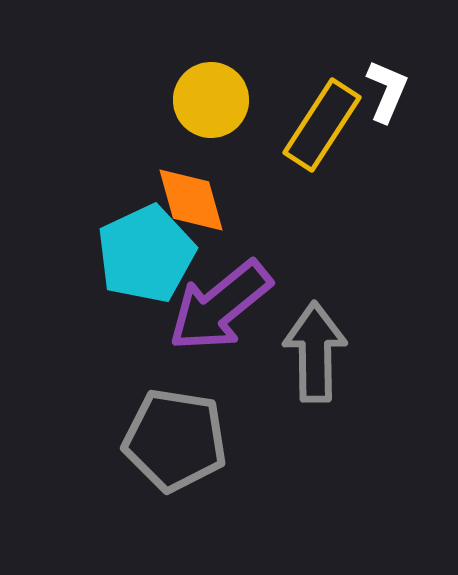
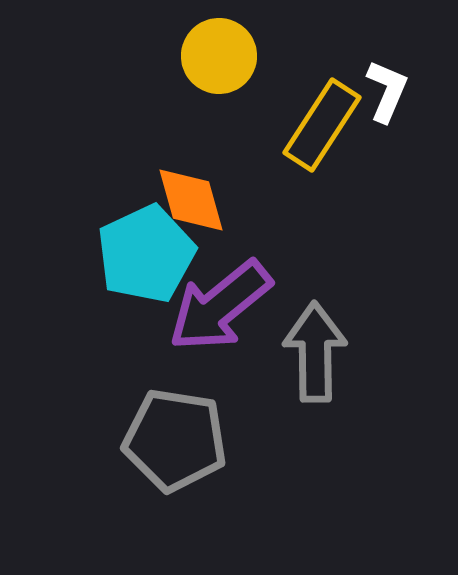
yellow circle: moved 8 px right, 44 px up
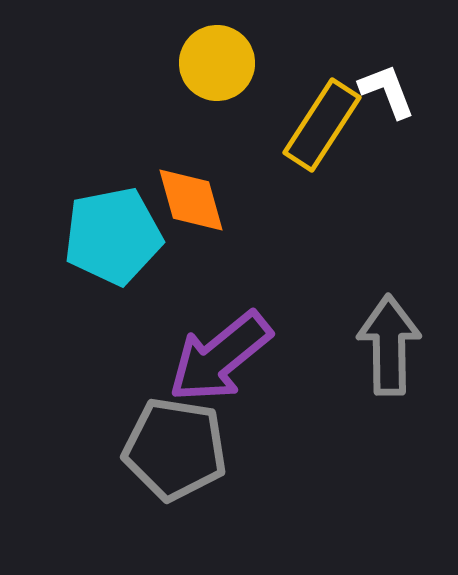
yellow circle: moved 2 px left, 7 px down
white L-shape: rotated 44 degrees counterclockwise
cyan pentagon: moved 33 px left, 18 px up; rotated 14 degrees clockwise
purple arrow: moved 51 px down
gray arrow: moved 74 px right, 7 px up
gray pentagon: moved 9 px down
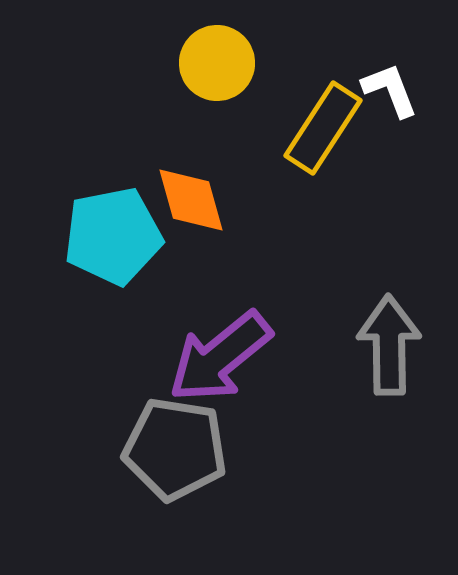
white L-shape: moved 3 px right, 1 px up
yellow rectangle: moved 1 px right, 3 px down
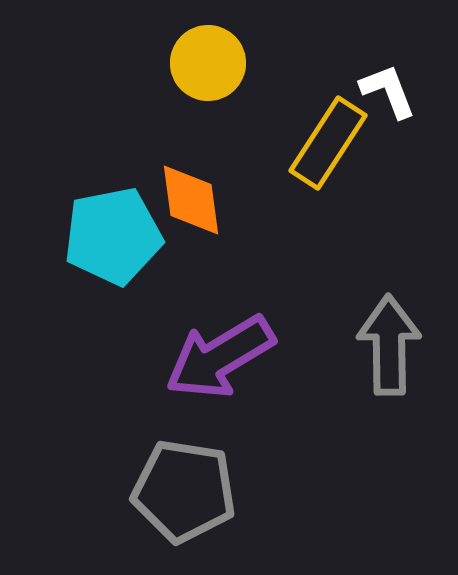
yellow circle: moved 9 px left
white L-shape: moved 2 px left, 1 px down
yellow rectangle: moved 5 px right, 15 px down
orange diamond: rotated 8 degrees clockwise
purple arrow: rotated 8 degrees clockwise
gray pentagon: moved 9 px right, 42 px down
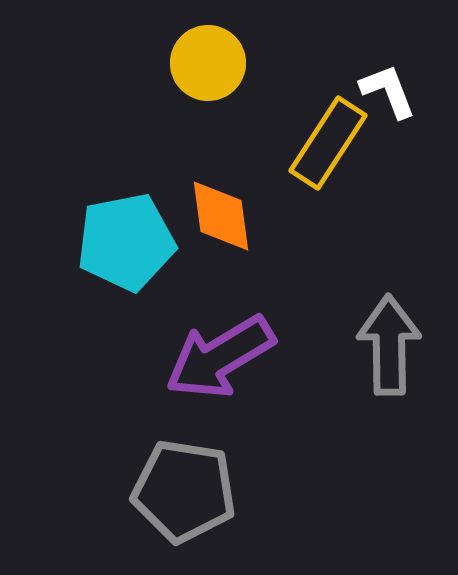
orange diamond: moved 30 px right, 16 px down
cyan pentagon: moved 13 px right, 6 px down
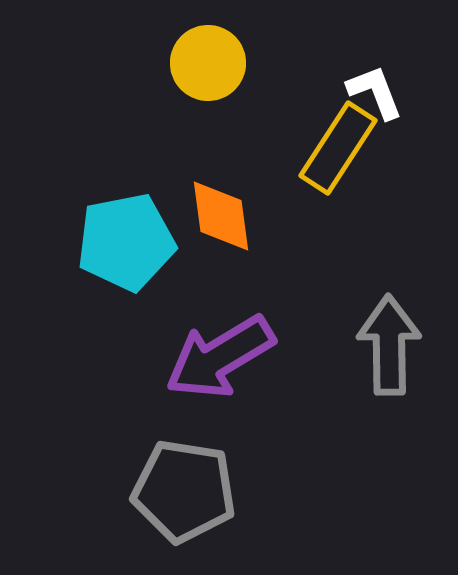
white L-shape: moved 13 px left, 1 px down
yellow rectangle: moved 10 px right, 5 px down
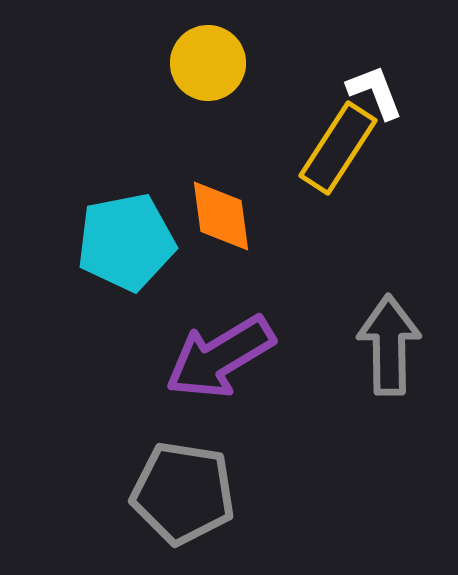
gray pentagon: moved 1 px left, 2 px down
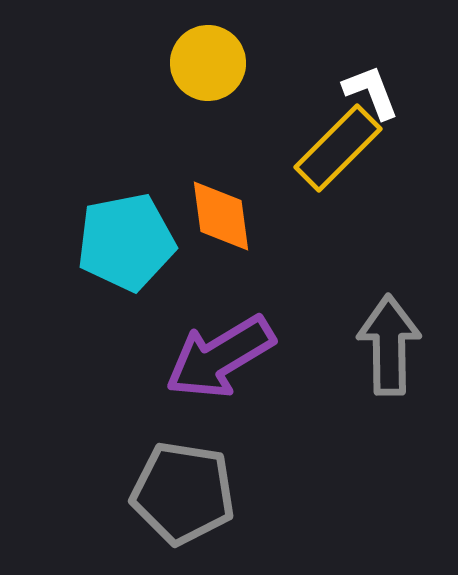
white L-shape: moved 4 px left
yellow rectangle: rotated 12 degrees clockwise
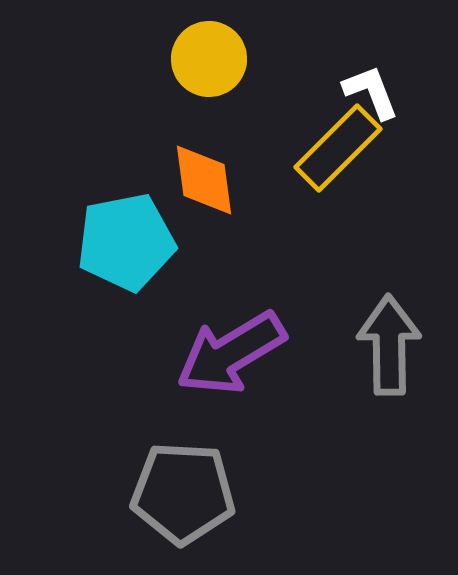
yellow circle: moved 1 px right, 4 px up
orange diamond: moved 17 px left, 36 px up
purple arrow: moved 11 px right, 4 px up
gray pentagon: rotated 6 degrees counterclockwise
